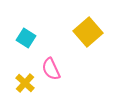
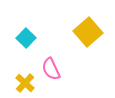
cyan square: rotated 12 degrees clockwise
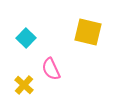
yellow square: rotated 36 degrees counterclockwise
yellow cross: moved 1 px left, 2 px down
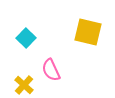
pink semicircle: moved 1 px down
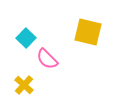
pink semicircle: moved 4 px left, 11 px up; rotated 20 degrees counterclockwise
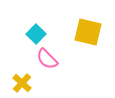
cyan square: moved 10 px right, 4 px up
yellow cross: moved 2 px left, 2 px up
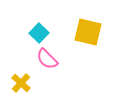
cyan square: moved 3 px right, 1 px up
yellow cross: moved 1 px left
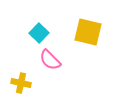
pink semicircle: moved 3 px right, 1 px down
yellow cross: rotated 30 degrees counterclockwise
